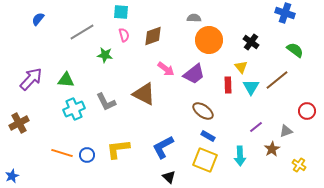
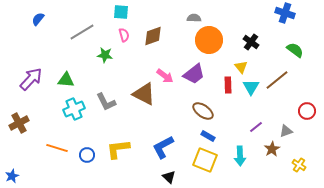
pink arrow: moved 1 px left, 7 px down
orange line: moved 5 px left, 5 px up
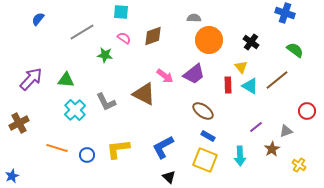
pink semicircle: moved 3 px down; rotated 40 degrees counterclockwise
cyan triangle: moved 1 px left, 1 px up; rotated 30 degrees counterclockwise
cyan cross: moved 1 px right, 1 px down; rotated 20 degrees counterclockwise
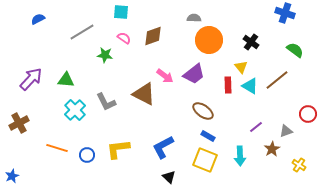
blue semicircle: rotated 24 degrees clockwise
red circle: moved 1 px right, 3 px down
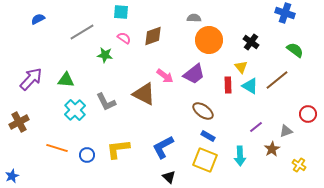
brown cross: moved 1 px up
